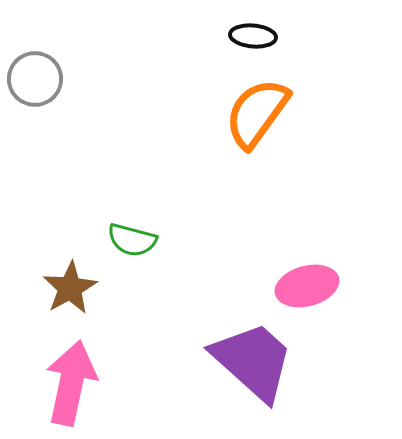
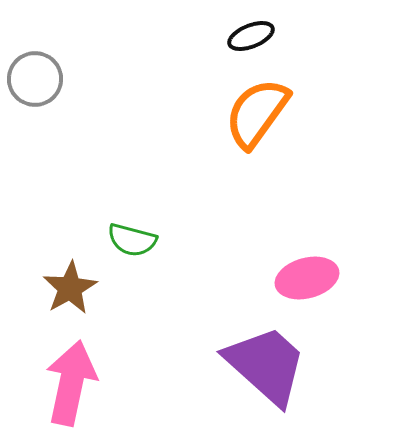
black ellipse: moved 2 px left; rotated 27 degrees counterclockwise
pink ellipse: moved 8 px up
purple trapezoid: moved 13 px right, 4 px down
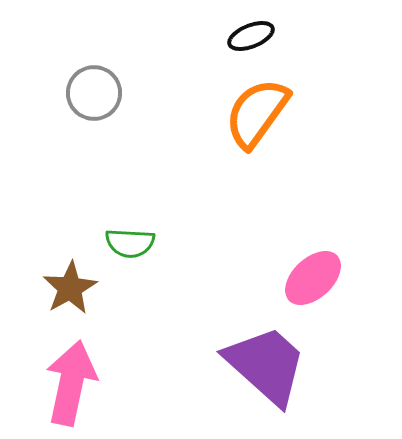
gray circle: moved 59 px right, 14 px down
green semicircle: moved 2 px left, 3 px down; rotated 12 degrees counterclockwise
pink ellipse: moved 6 px right; rotated 28 degrees counterclockwise
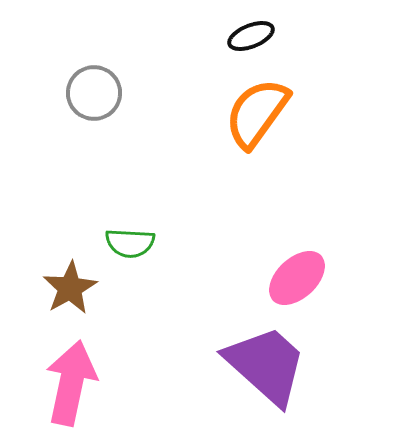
pink ellipse: moved 16 px left
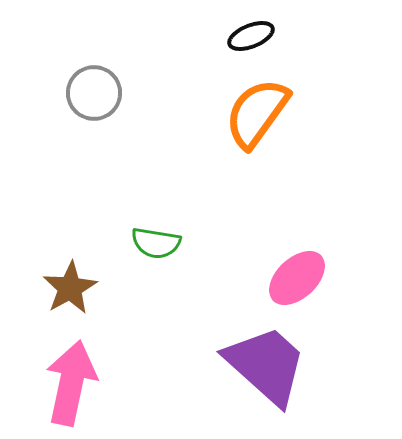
green semicircle: moved 26 px right; rotated 6 degrees clockwise
